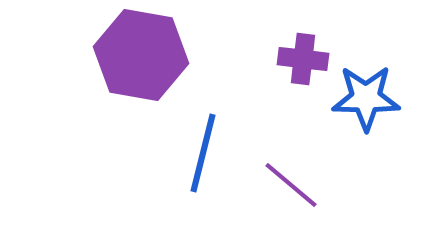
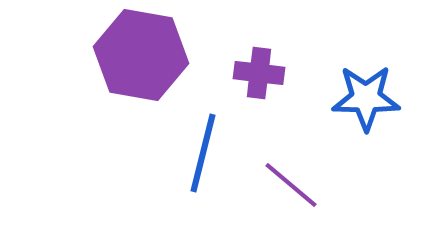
purple cross: moved 44 px left, 14 px down
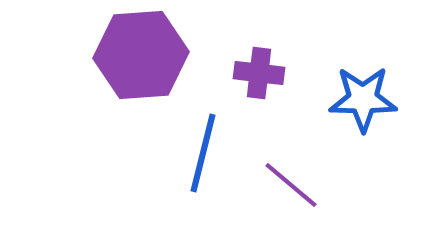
purple hexagon: rotated 14 degrees counterclockwise
blue star: moved 3 px left, 1 px down
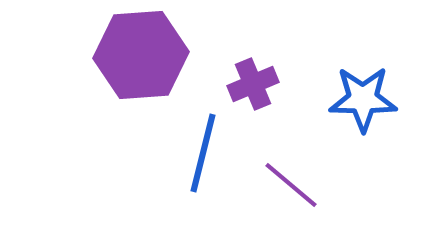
purple cross: moved 6 px left, 11 px down; rotated 30 degrees counterclockwise
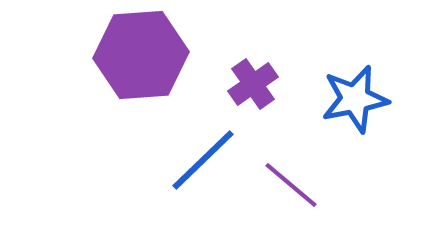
purple cross: rotated 12 degrees counterclockwise
blue star: moved 8 px left; rotated 12 degrees counterclockwise
blue line: moved 7 px down; rotated 32 degrees clockwise
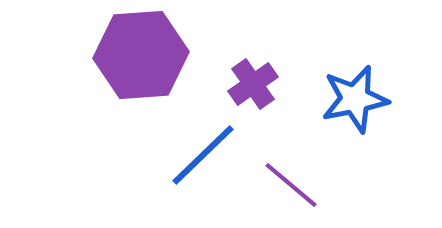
blue line: moved 5 px up
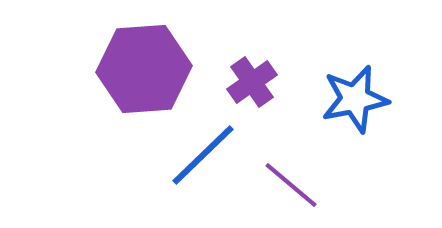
purple hexagon: moved 3 px right, 14 px down
purple cross: moved 1 px left, 2 px up
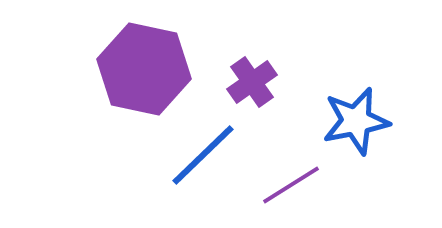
purple hexagon: rotated 16 degrees clockwise
blue star: moved 1 px right, 22 px down
purple line: rotated 72 degrees counterclockwise
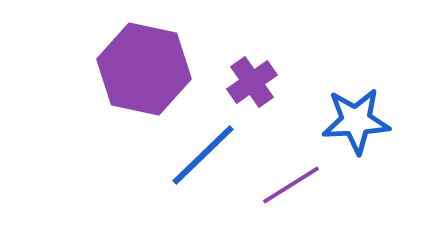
blue star: rotated 8 degrees clockwise
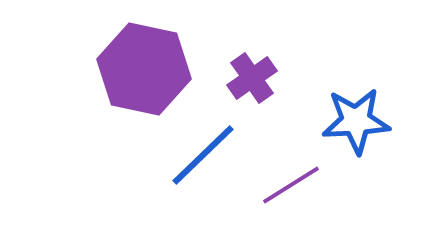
purple cross: moved 4 px up
